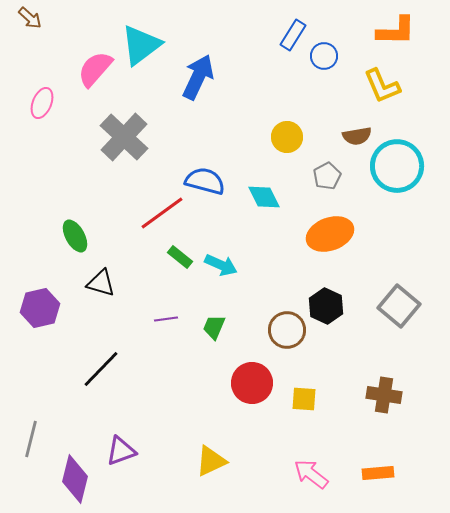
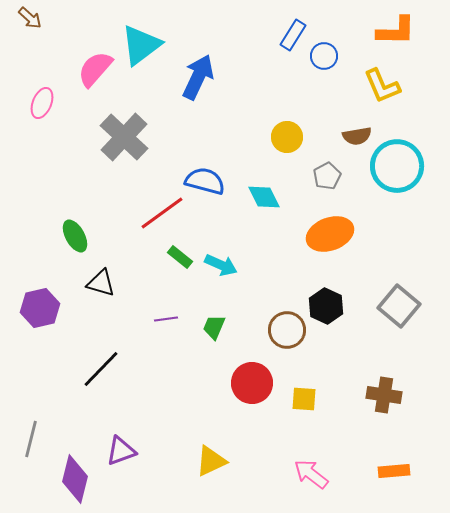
orange rectangle: moved 16 px right, 2 px up
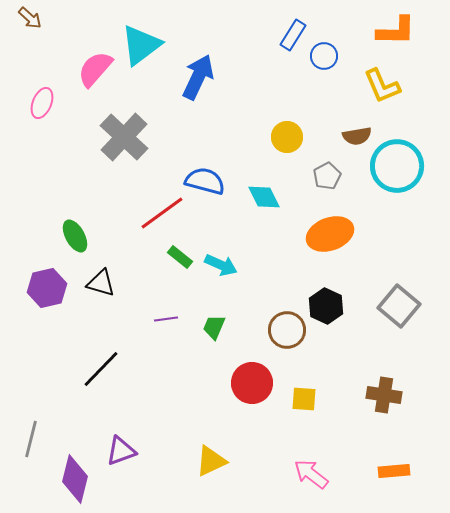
purple hexagon: moved 7 px right, 20 px up
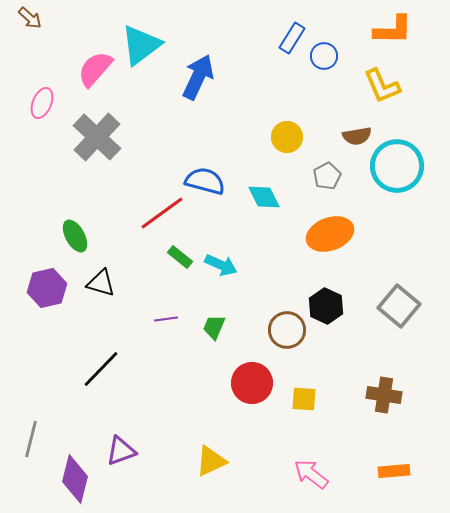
orange L-shape: moved 3 px left, 1 px up
blue rectangle: moved 1 px left, 3 px down
gray cross: moved 27 px left
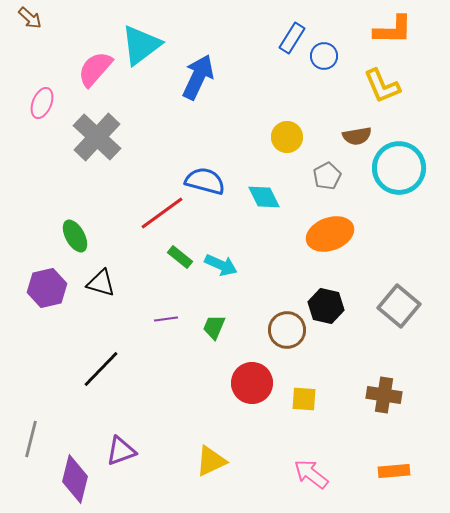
cyan circle: moved 2 px right, 2 px down
black hexagon: rotated 12 degrees counterclockwise
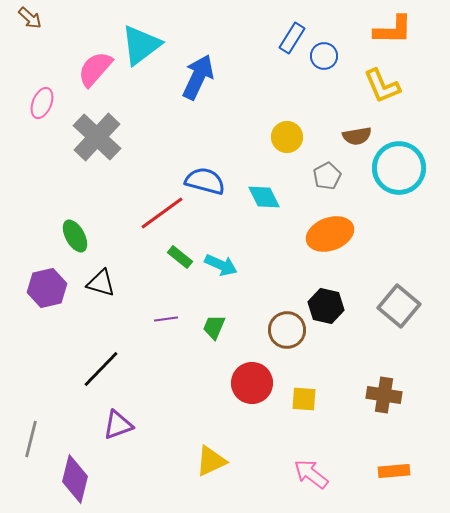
purple triangle: moved 3 px left, 26 px up
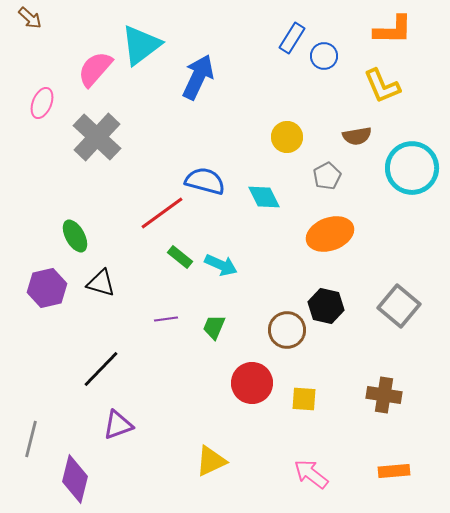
cyan circle: moved 13 px right
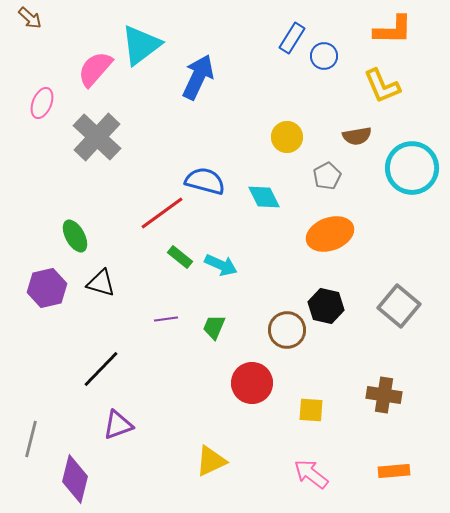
yellow square: moved 7 px right, 11 px down
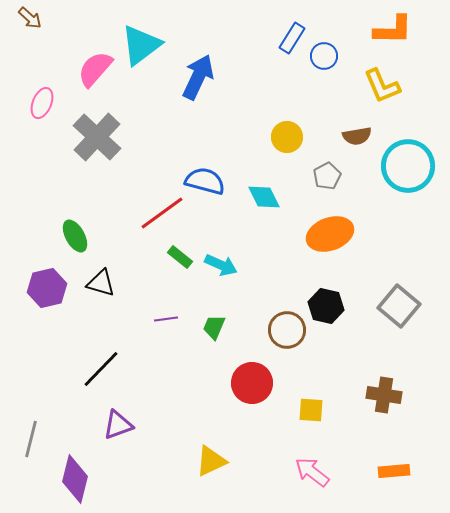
cyan circle: moved 4 px left, 2 px up
pink arrow: moved 1 px right, 2 px up
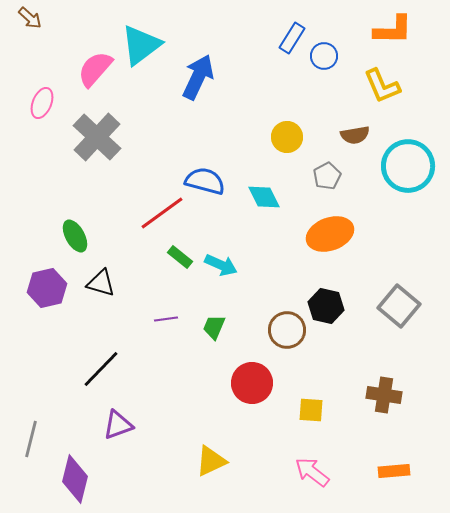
brown semicircle: moved 2 px left, 1 px up
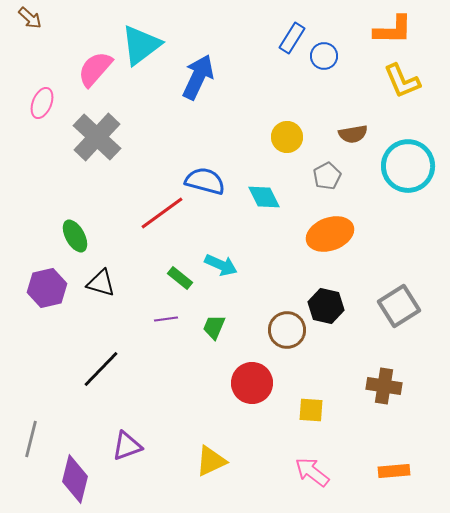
yellow L-shape: moved 20 px right, 5 px up
brown semicircle: moved 2 px left, 1 px up
green rectangle: moved 21 px down
gray square: rotated 18 degrees clockwise
brown cross: moved 9 px up
purple triangle: moved 9 px right, 21 px down
